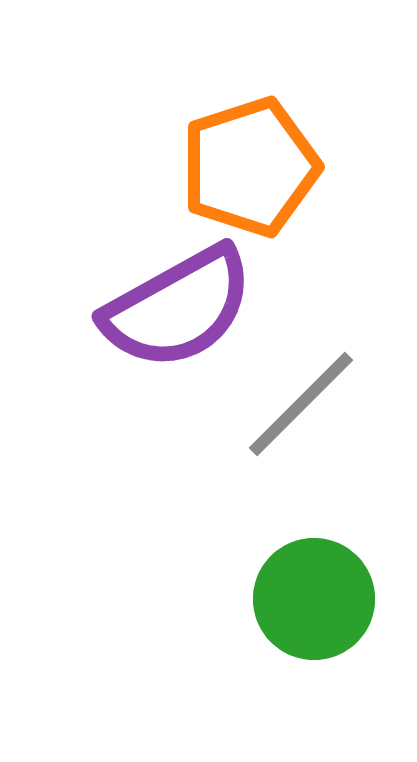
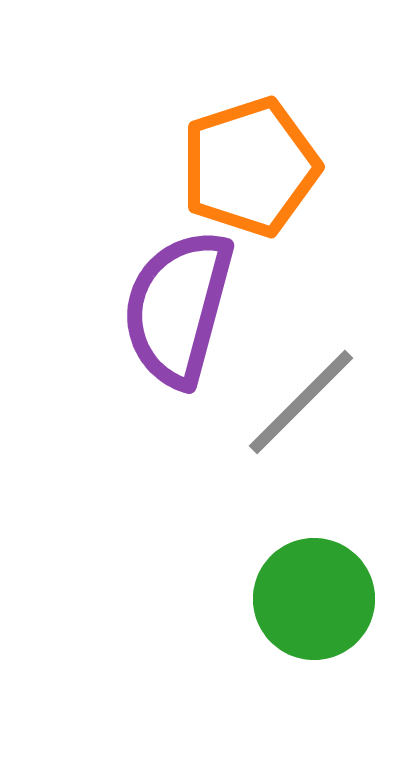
purple semicircle: rotated 134 degrees clockwise
gray line: moved 2 px up
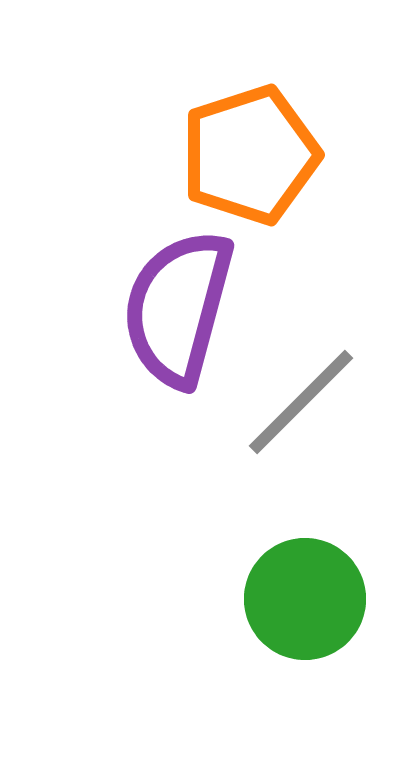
orange pentagon: moved 12 px up
green circle: moved 9 px left
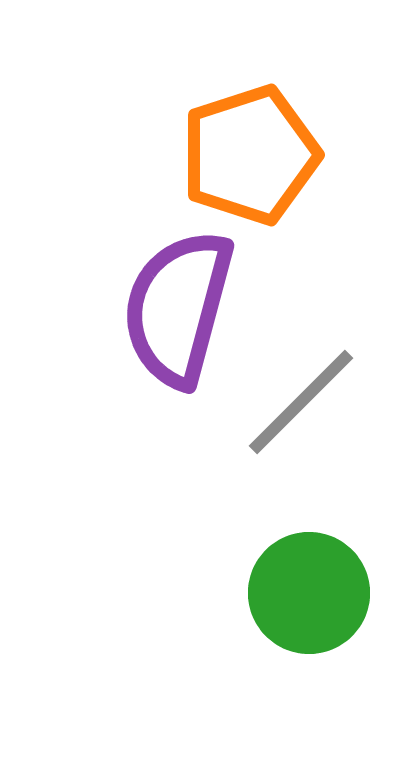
green circle: moved 4 px right, 6 px up
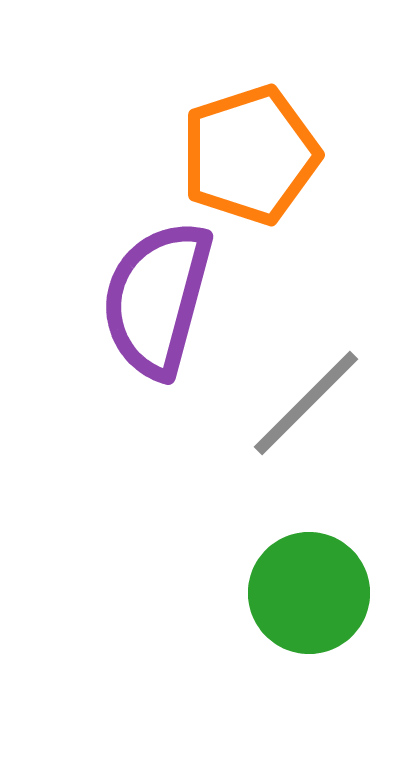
purple semicircle: moved 21 px left, 9 px up
gray line: moved 5 px right, 1 px down
